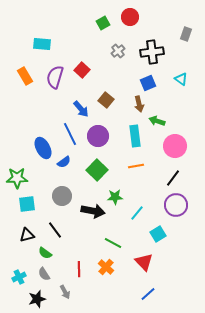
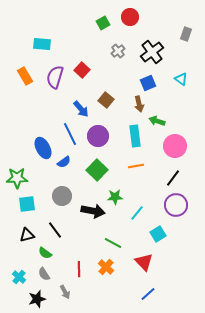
black cross at (152, 52): rotated 30 degrees counterclockwise
cyan cross at (19, 277): rotated 24 degrees counterclockwise
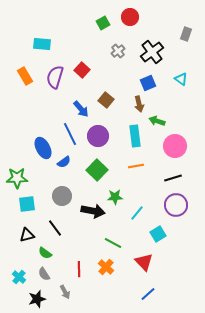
black line at (173, 178): rotated 36 degrees clockwise
black line at (55, 230): moved 2 px up
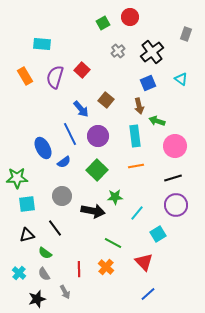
brown arrow at (139, 104): moved 2 px down
cyan cross at (19, 277): moved 4 px up
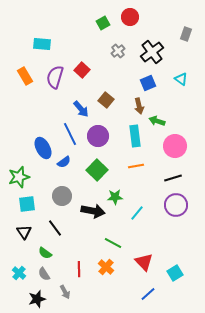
green star at (17, 178): moved 2 px right, 1 px up; rotated 15 degrees counterclockwise
cyan square at (158, 234): moved 17 px right, 39 px down
black triangle at (27, 235): moved 3 px left, 3 px up; rotated 49 degrees counterclockwise
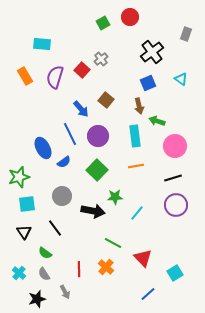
gray cross at (118, 51): moved 17 px left, 8 px down
red triangle at (144, 262): moved 1 px left, 4 px up
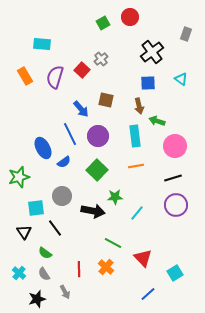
blue square at (148, 83): rotated 21 degrees clockwise
brown square at (106, 100): rotated 28 degrees counterclockwise
cyan square at (27, 204): moved 9 px right, 4 px down
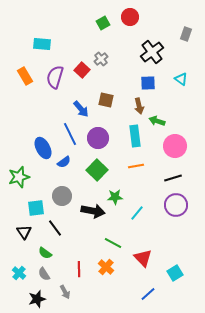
purple circle at (98, 136): moved 2 px down
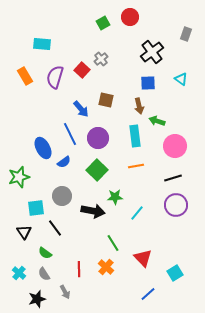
green line at (113, 243): rotated 30 degrees clockwise
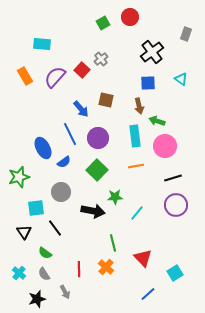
purple semicircle at (55, 77): rotated 25 degrees clockwise
pink circle at (175, 146): moved 10 px left
gray circle at (62, 196): moved 1 px left, 4 px up
green line at (113, 243): rotated 18 degrees clockwise
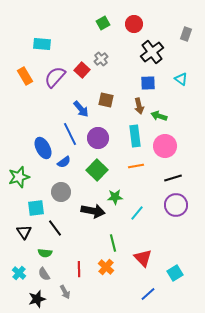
red circle at (130, 17): moved 4 px right, 7 px down
green arrow at (157, 121): moved 2 px right, 5 px up
green semicircle at (45, 253): rotated 32 degrees counterclockwise
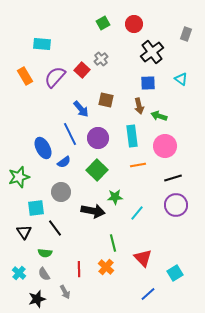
cyan rectangle at (135, 136): moved 3 px left
orange line at (136, 166): moved 2 px right, 1 px up
